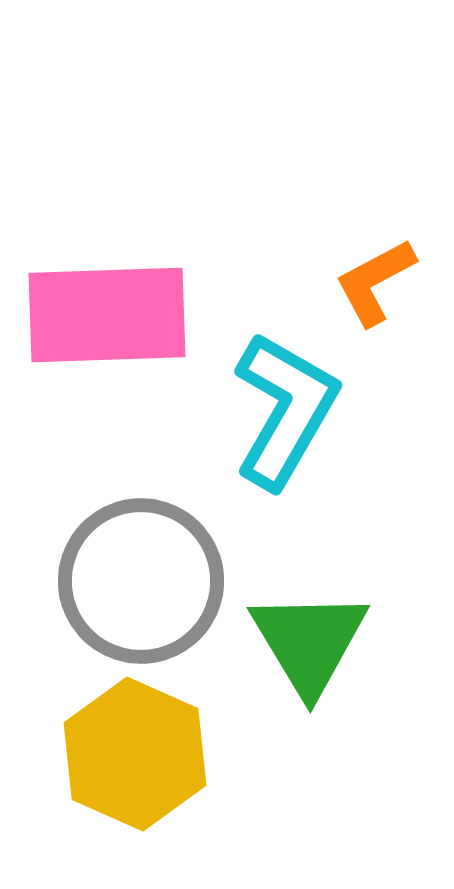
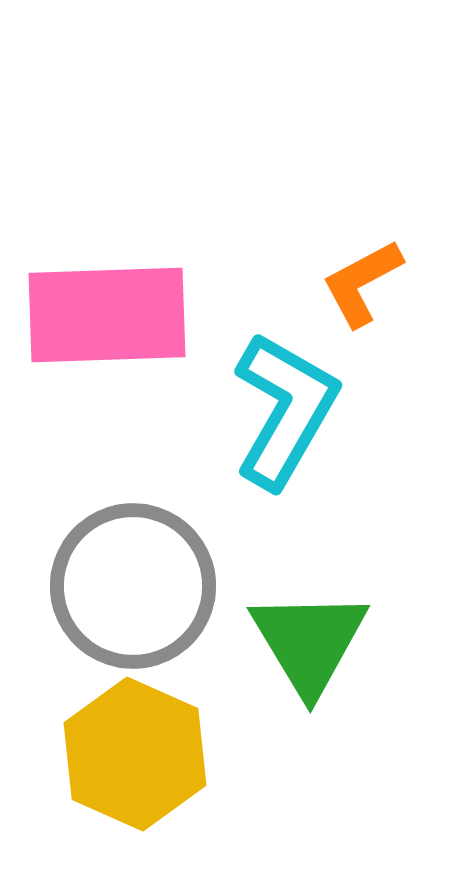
orange L-shape: moved 13 px left, 1 px down
gray circle: moved 8 px left, 5 px down
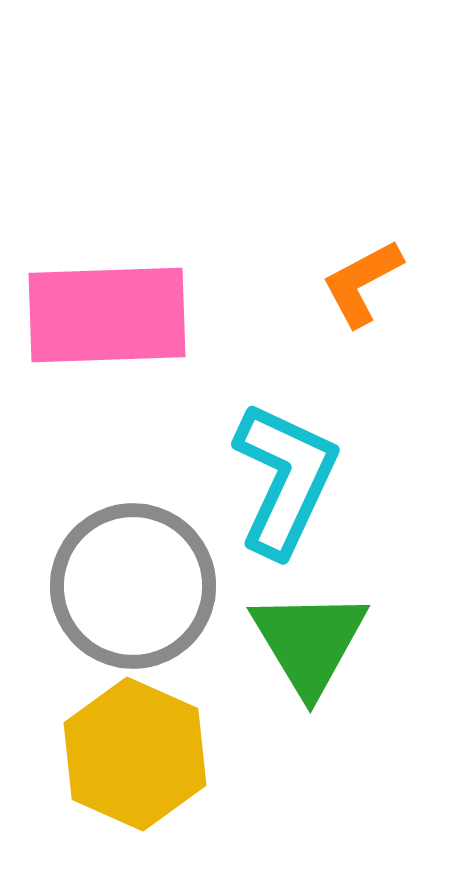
cyan L-shape: moved 69 px down; rotated 5 degrees counterclockwise
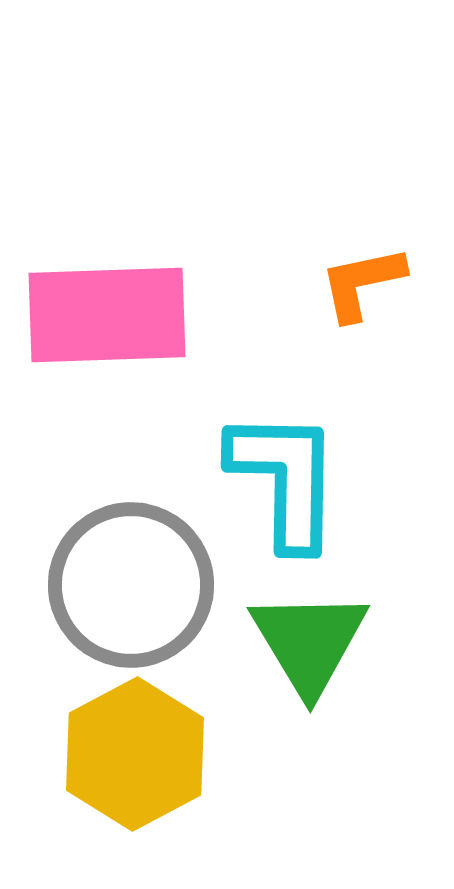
orange L-shape: rotated 16 degrees clockwise
cyan L-shape: rotated 24 degrees counterclockwise
gray circle: moved 2 px left, 1 px up
yellow hexagon: rotated 8 degrees clockwise
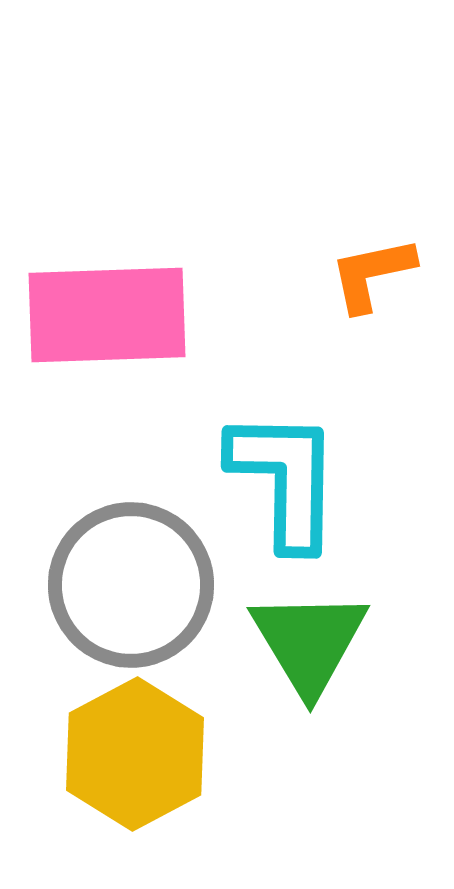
orange L-shape: moved 10 px right, 9 px up
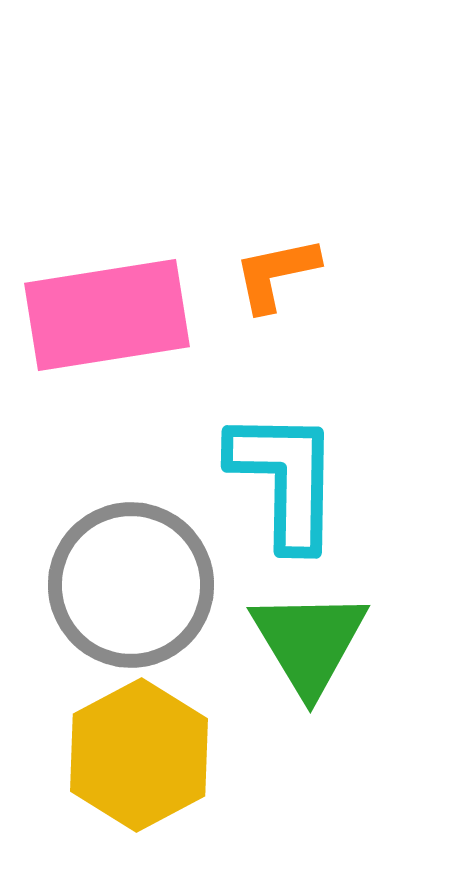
orange L-shape: moved 96 px left
pink rectangle: rotated 7 degrees counterclockwise
yellow hexagon: moved 4 px right, 1 px down
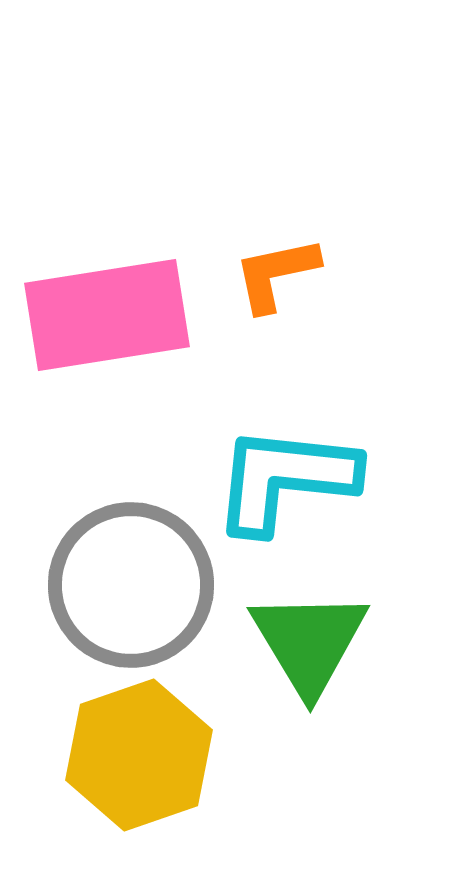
cyan L-shape: rotated 85 degrees counterclockwise
yellow hexagon: rotated 9 degrees clockwise
